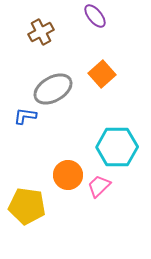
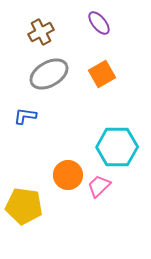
purple ellipse: moved 4 px right, 7 px down
orange square: rotated 12 degrees clockwise
gray ellipse: moved 4 px left, 15 px up
yellow pentagon: moved 3 px left
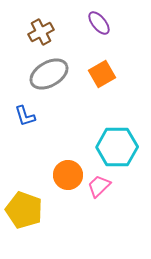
blue L-shape: rotated 115 degrees counterclockwise
yellow pentagon: moved 4 px down; rotated 12 degrees clockwise
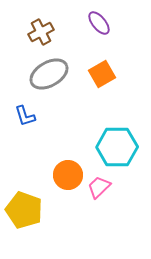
pink trapezoid: moved 1 px down
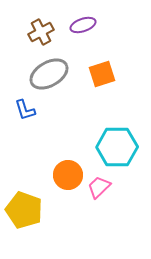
purple ellipse: moved 16 px left, 2 px down; rotated 70 degrees counterclockwise
orange square: rotated 12 degrees clockwise
blue L-shape: moved 6 px up
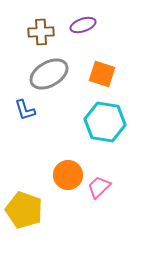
brown cross: rotated 25 degrees clockwise
orange square: rotated 36 degrees clockwise
cyan hexagon: moved 12 px left, 25 px up; rotated 9 degrees clockwise
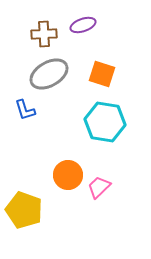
brown cross: moved 3 px right, 2 px down
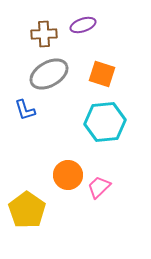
cyan hexagon: rotated 15 degrees counterclockwise
yellow pentagon: moved 3 px right; rotated 15 degrees clockwise
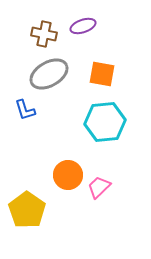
purple ellipse: moved 1 px down
brown cross: rotated 15 degrees clockwise
orange square: rotated 8 degrees counterclockwise
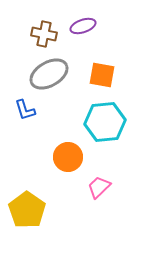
orange square: moved 1 px down
orange circle: moved 18 px up
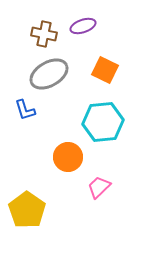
orange square: moved 3 px right, 5 px up; rotated 16 degrees clockwise
cyan hexagon: moved 2 px left
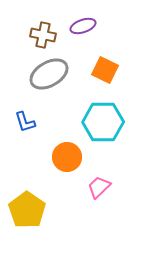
brown cross: moved 1 px left, 1 px down
blue L-shape: moved 12 px down
cyan hexagon: rotated 6 degrees clockwise
orange circle: moved 1 px left
